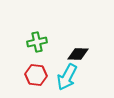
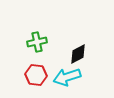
black diamond: rotated 30 degrees counterclockwise
cyan arrow: rotated 44 degrees clockwise
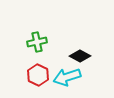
black diamond: moved 2 px right, 2 px down; rotated 55 degrees clockwise
red hexagon: moved 2 px right; rotated 20 degrees clockwise
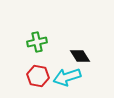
black diamond: rotated 30 degrees clockwise
red hexagon: moved 1 px down; rotated 15 degrees counterclockwise
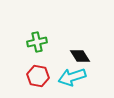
cyan arrow: moved 5 px right
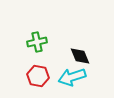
black diamond: rotated 10 degrees clockwise
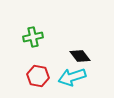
green cross: moved 4 px left, 5 px up
black diamond: rotated 15 degrees counterclockwise
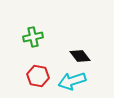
cyan arrow: moved 4 px down
